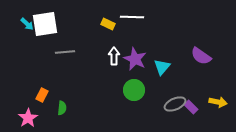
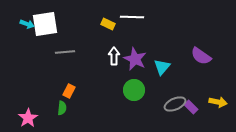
cyan arrow: rotated 24 degrees counterclockwise
orange rectangle: moved 27 px right, 4 px up
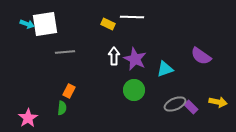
cyan triangle: moved 3 px right, 2 px down; rotated 30 degrees clockwise
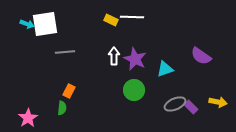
yellow rectangle: moved 3 px right, 4 px up
